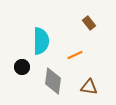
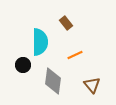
brown rectangle: moved 23 px left
cyan semicircle: moved 1 px left, 1 px down
black circle: moved 1 px right, 2 px up
brown triangle: moved 3 px right, 2 px up; rotated 42 degrees clockwise
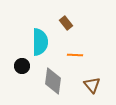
orange line: rotated 28 degrees clockwise
black circle: moved 1 px left, 1 px down
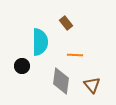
gray diamond: moved 8 px right
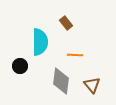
black circle: moved 2 px left
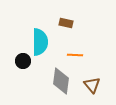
brown rectangle: rotated 40 degrees counterclockwise
black circle: moved 3 px right, 5 px up
